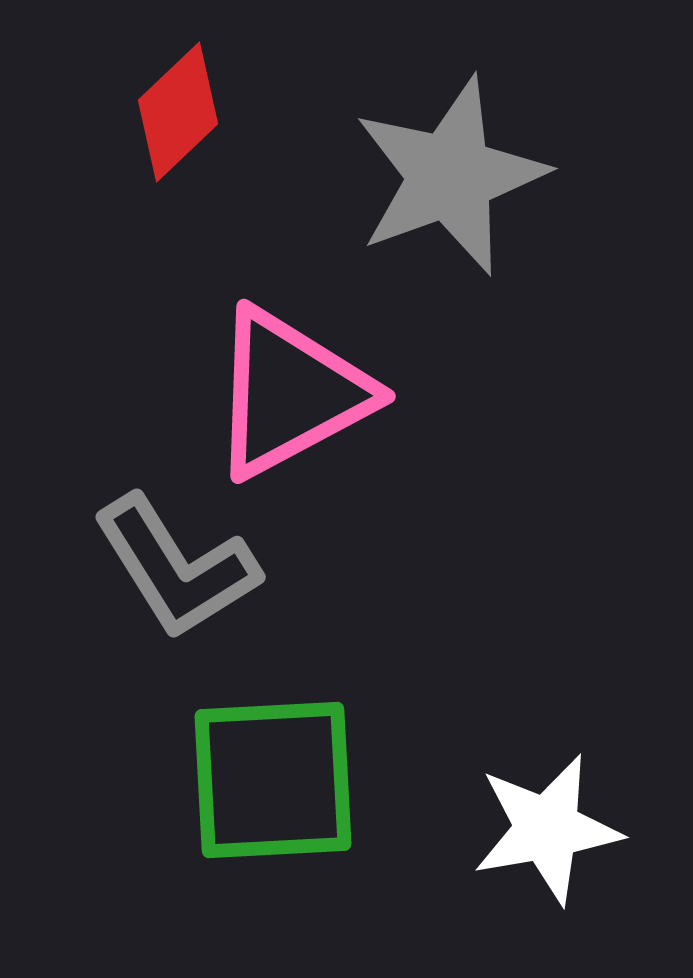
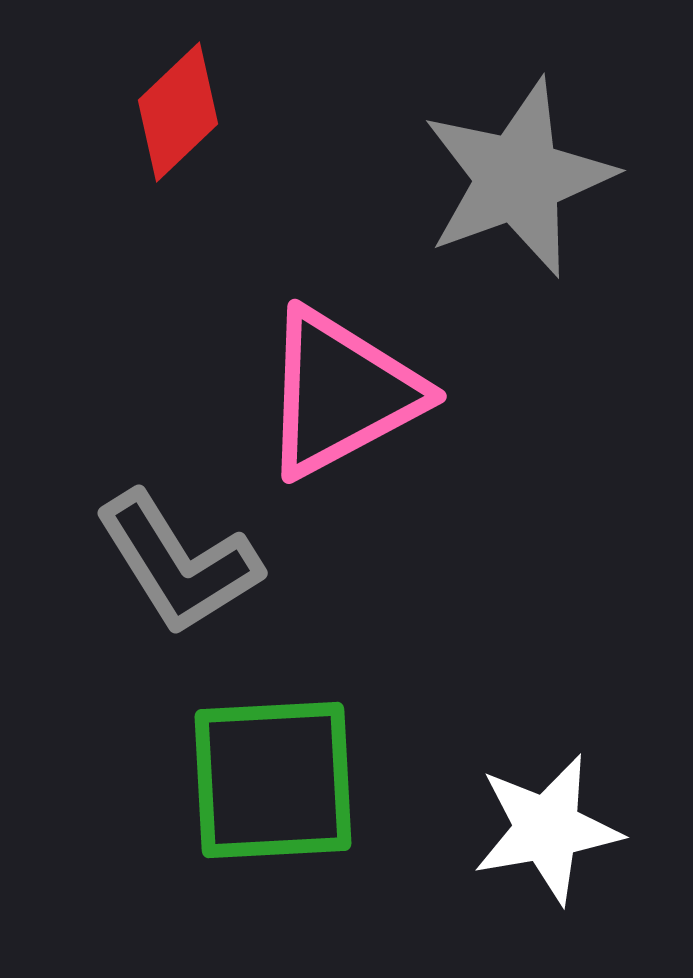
gray star: moved 68 px right, 2 px down
pink triangle: moved 51 px right
gray L-shape: moved 2 px right, 4 px up
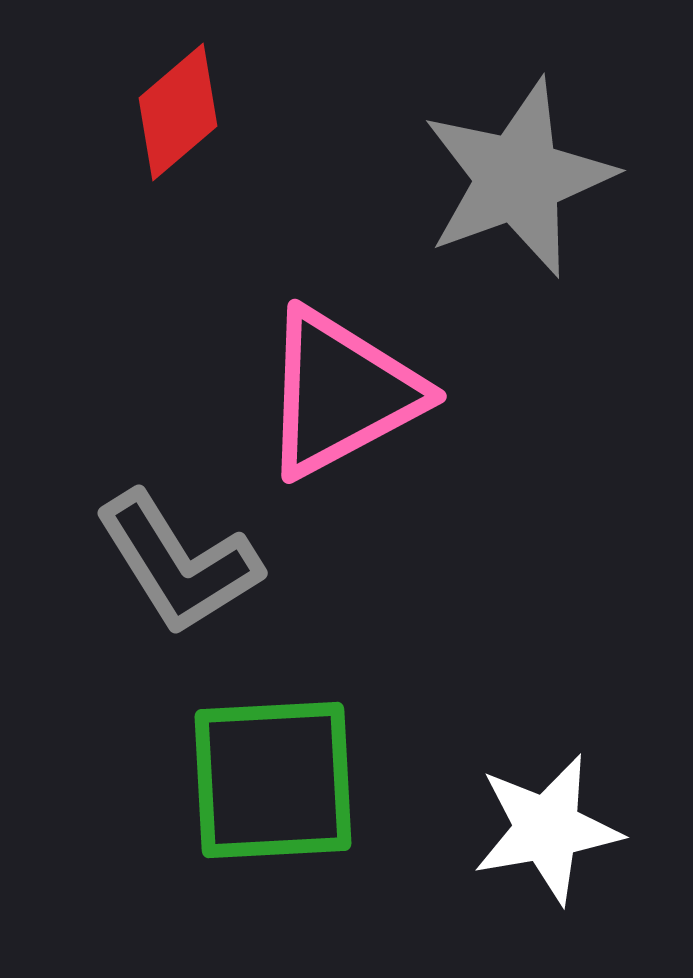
red diamond: rotated 3 degrees clockwise
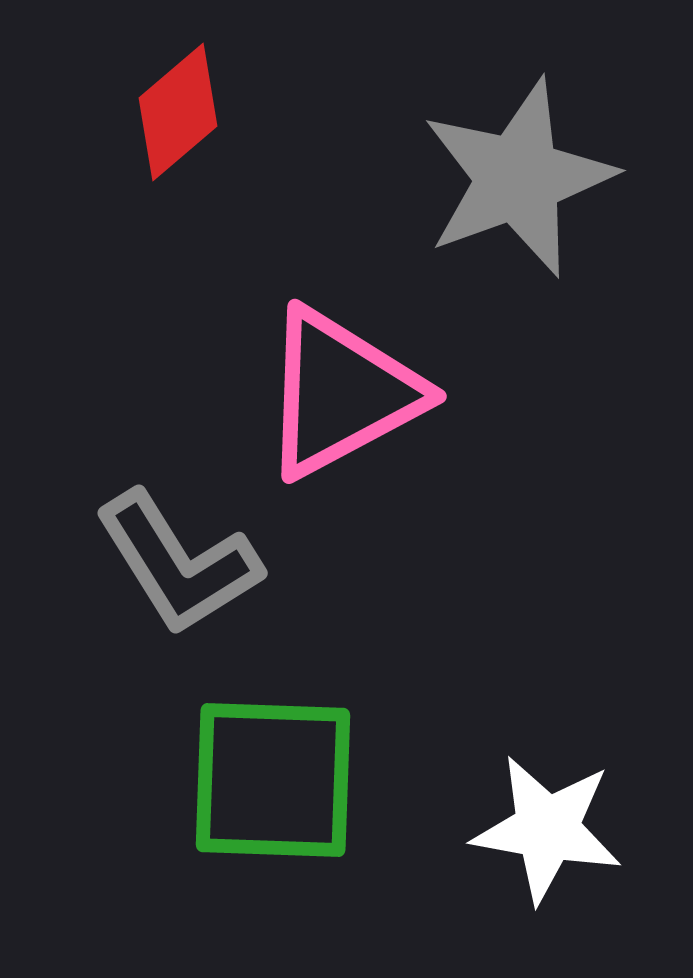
green square: rotated 5 degrees clockwise
white star: rotated 20 degrees clockwise
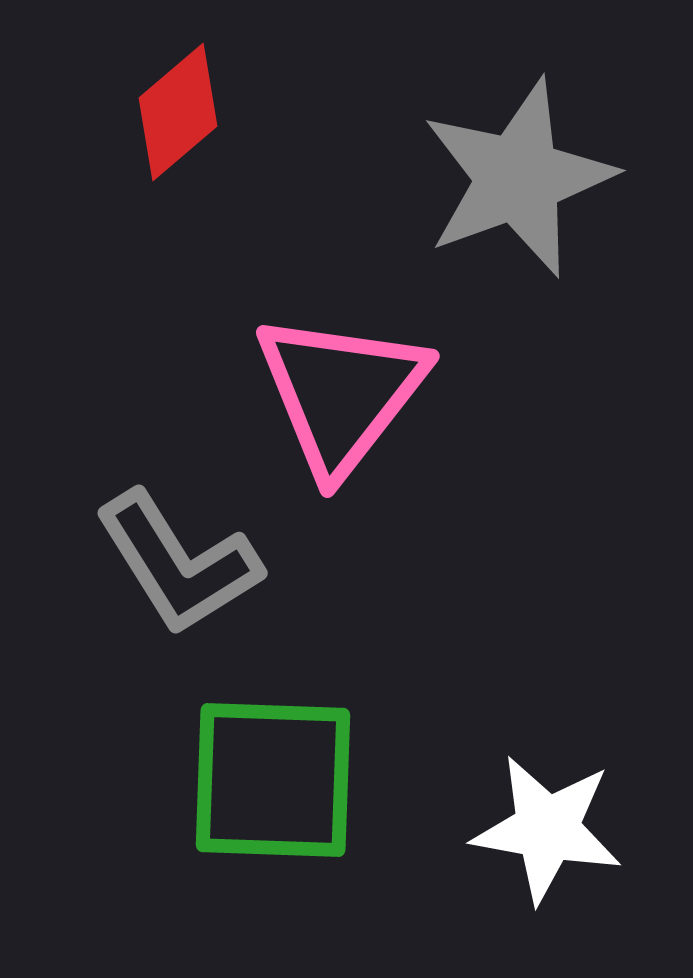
pink triangle: rotated 24 degrees counterclockwise
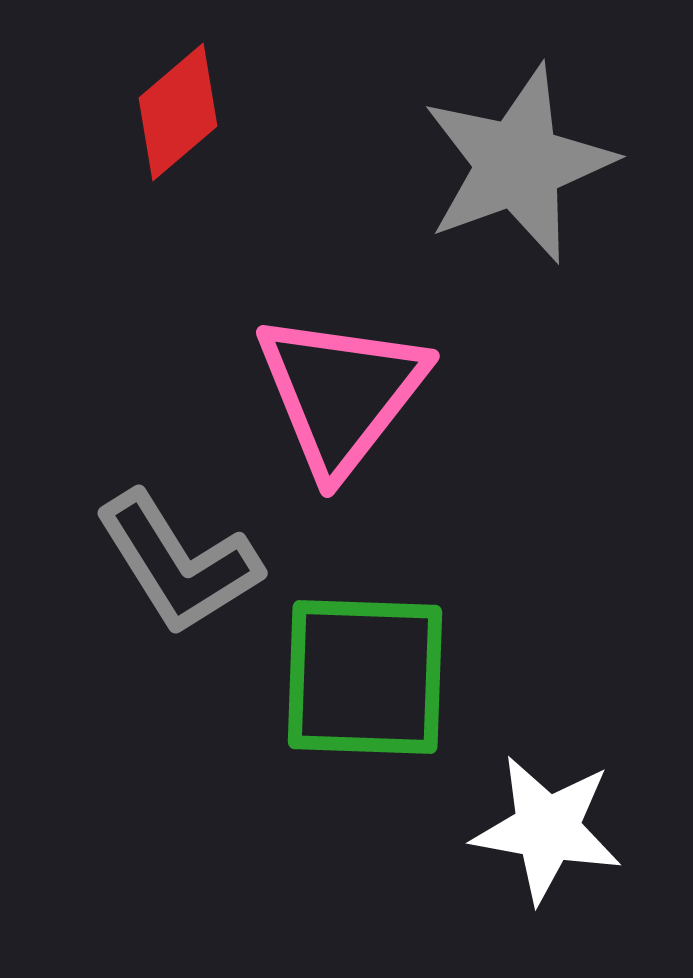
gray star: moved 14 px up
green square: moved 92 px right, 103 px up
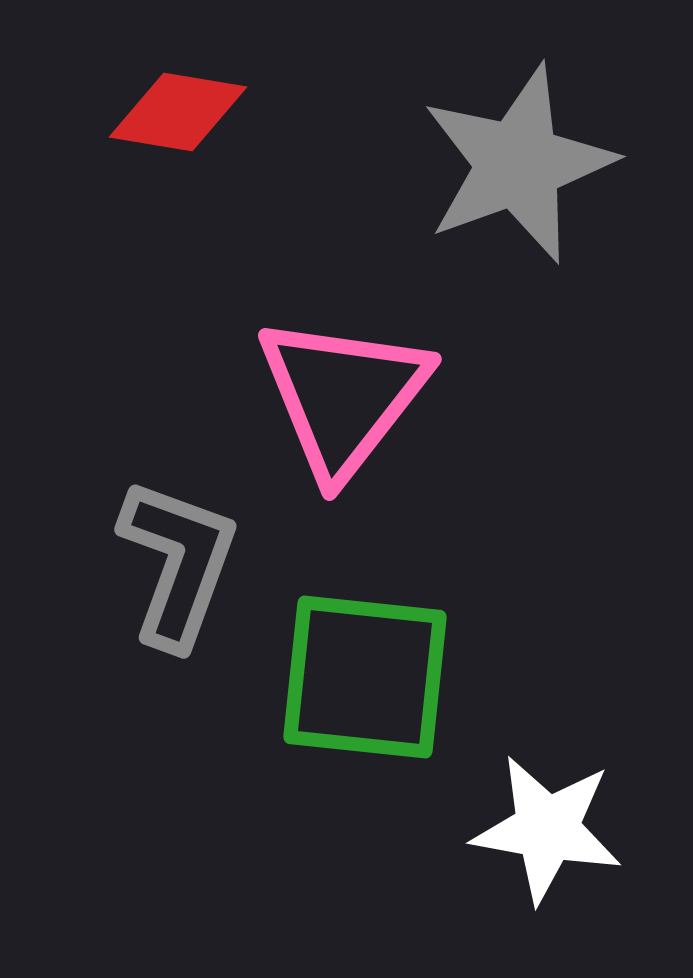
red diamond: rotated 50 degrees clockwise
pink triangle: moved 2 px right, 3 px down
gray L-shape: rotated 128 degrees counterclockwise
green square: rotated 4 degrees clockwise
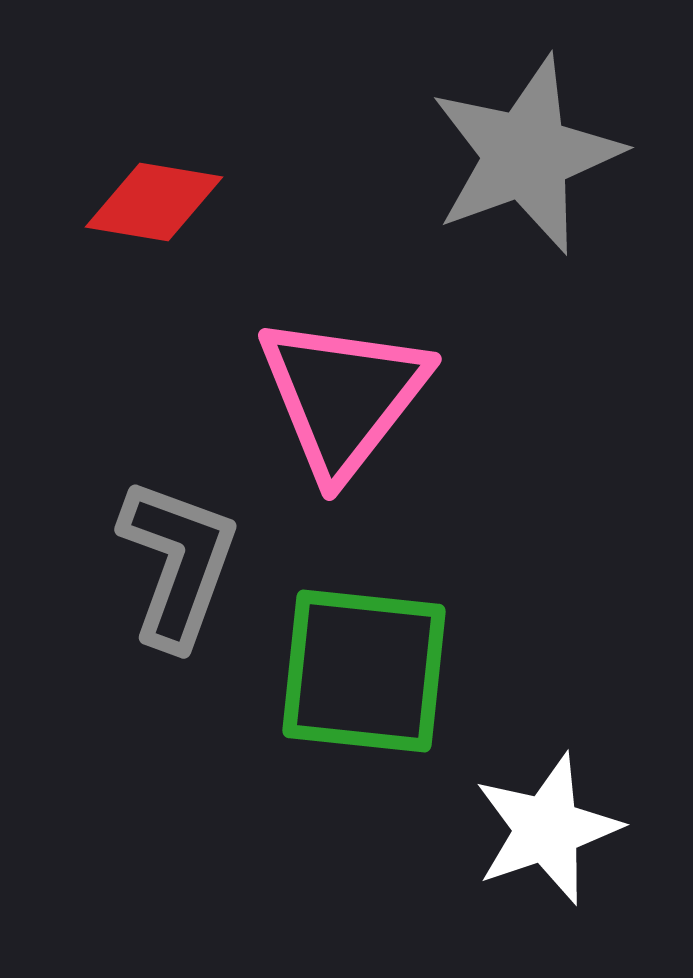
red diamond: moved 24 px left, 90 px down
gray star: moved 8 px right, 9 px up
green square: moved 1 px left, 6 px up
white star: rotated 29 degrees counterclockwise
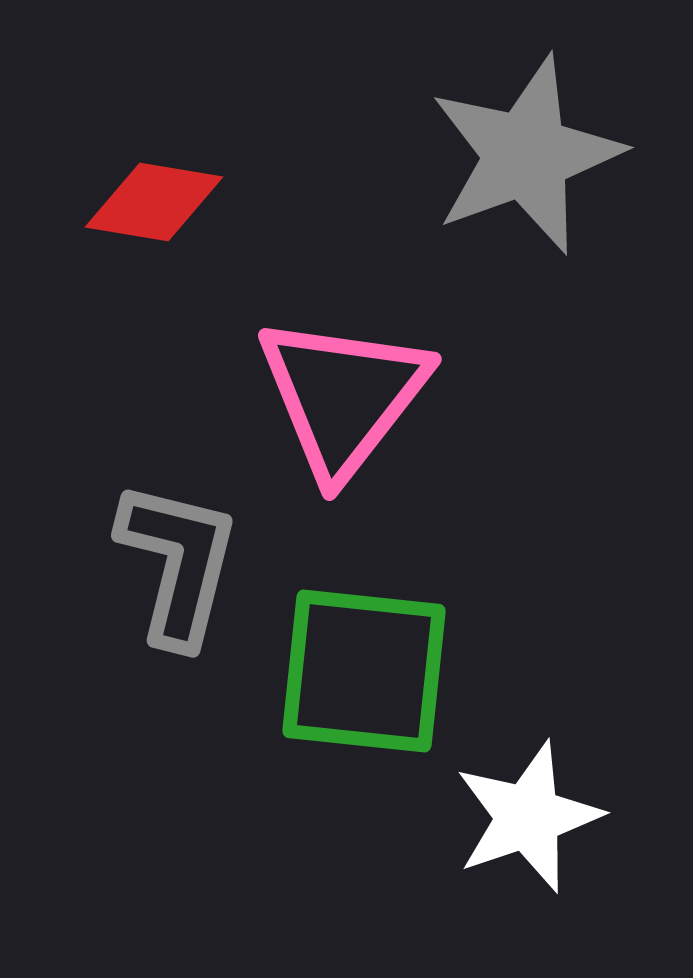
gray L-shape: rotated 6 degrees counterclockwise
white star: moved 19 px left, 12 px up
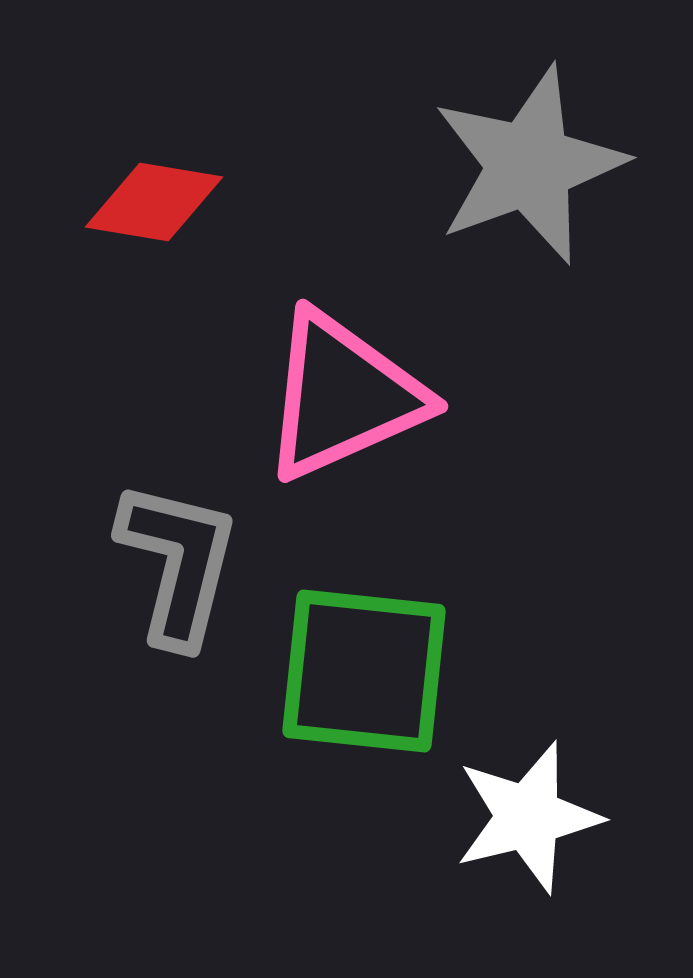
gray star: moved 3 px right, 10 px down
pink triangle: rotated 28 degrees clockwise
white star: rotated 5 degrees clockwise
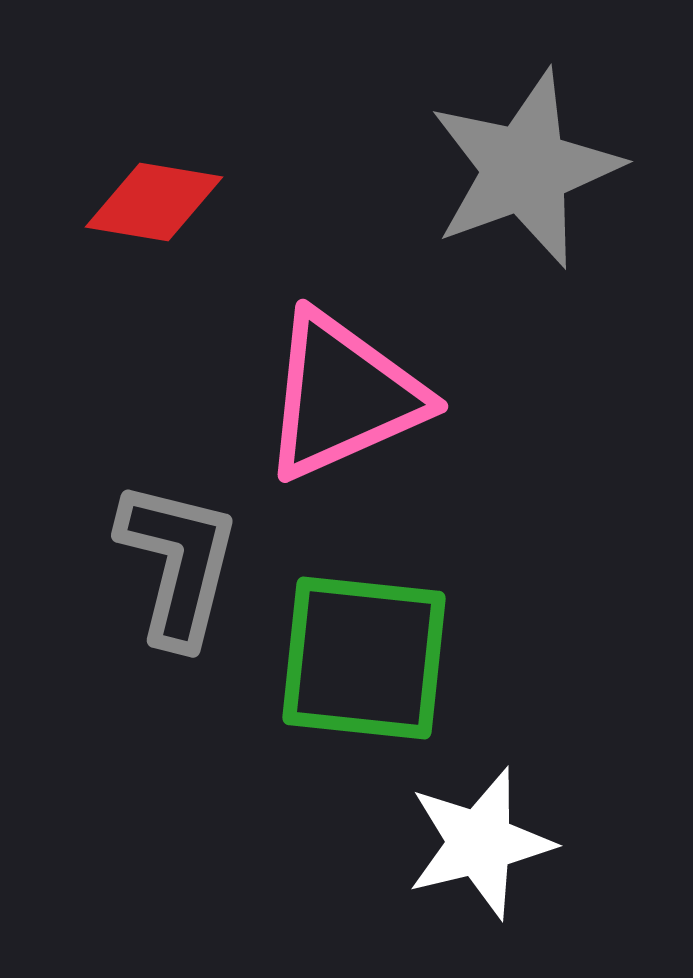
gray star: moved 4 px left, 4 px down
green square: moved 13 px up
white star: moved 48 px left, 26 px down
